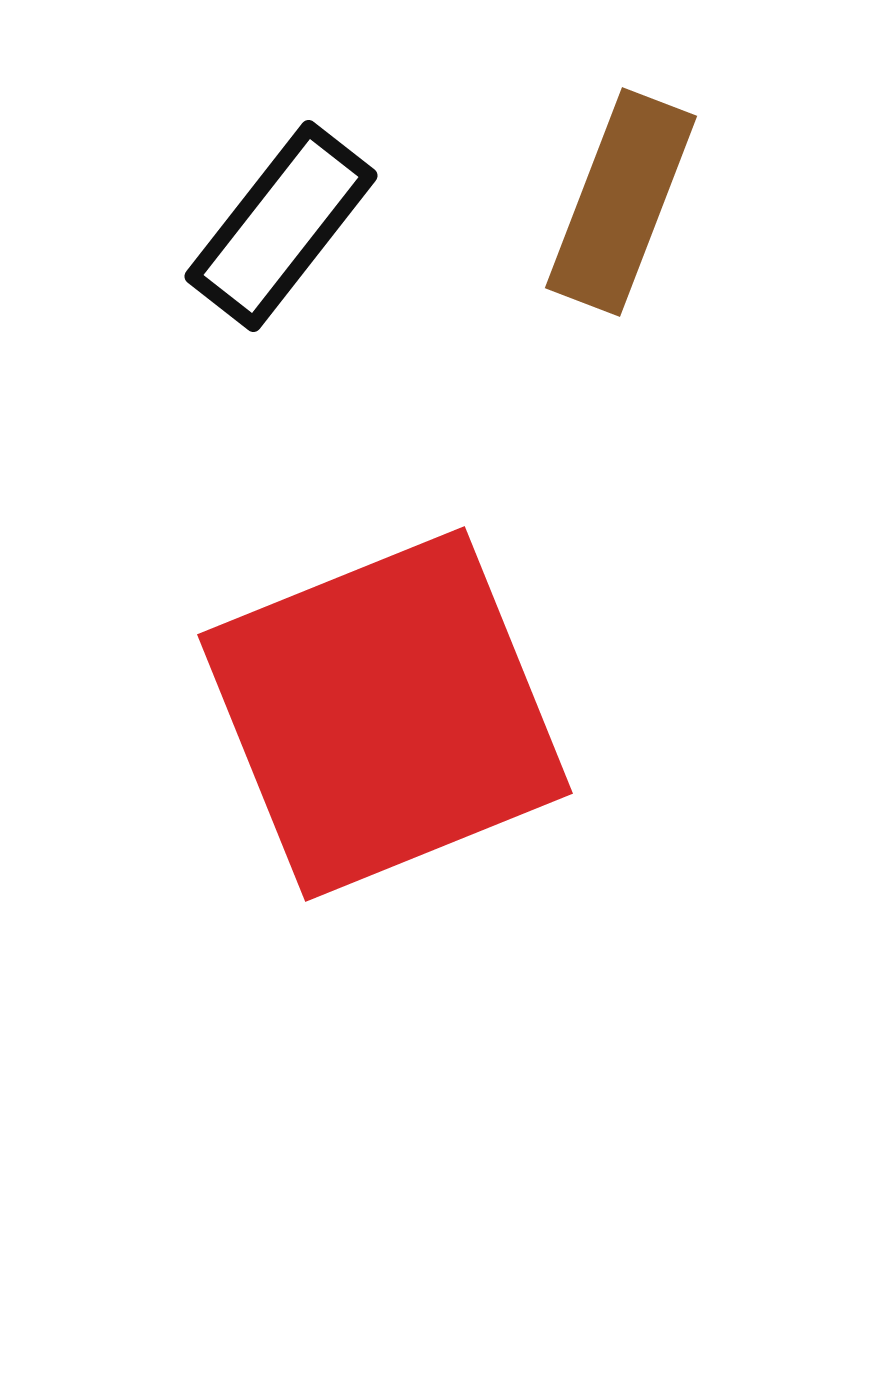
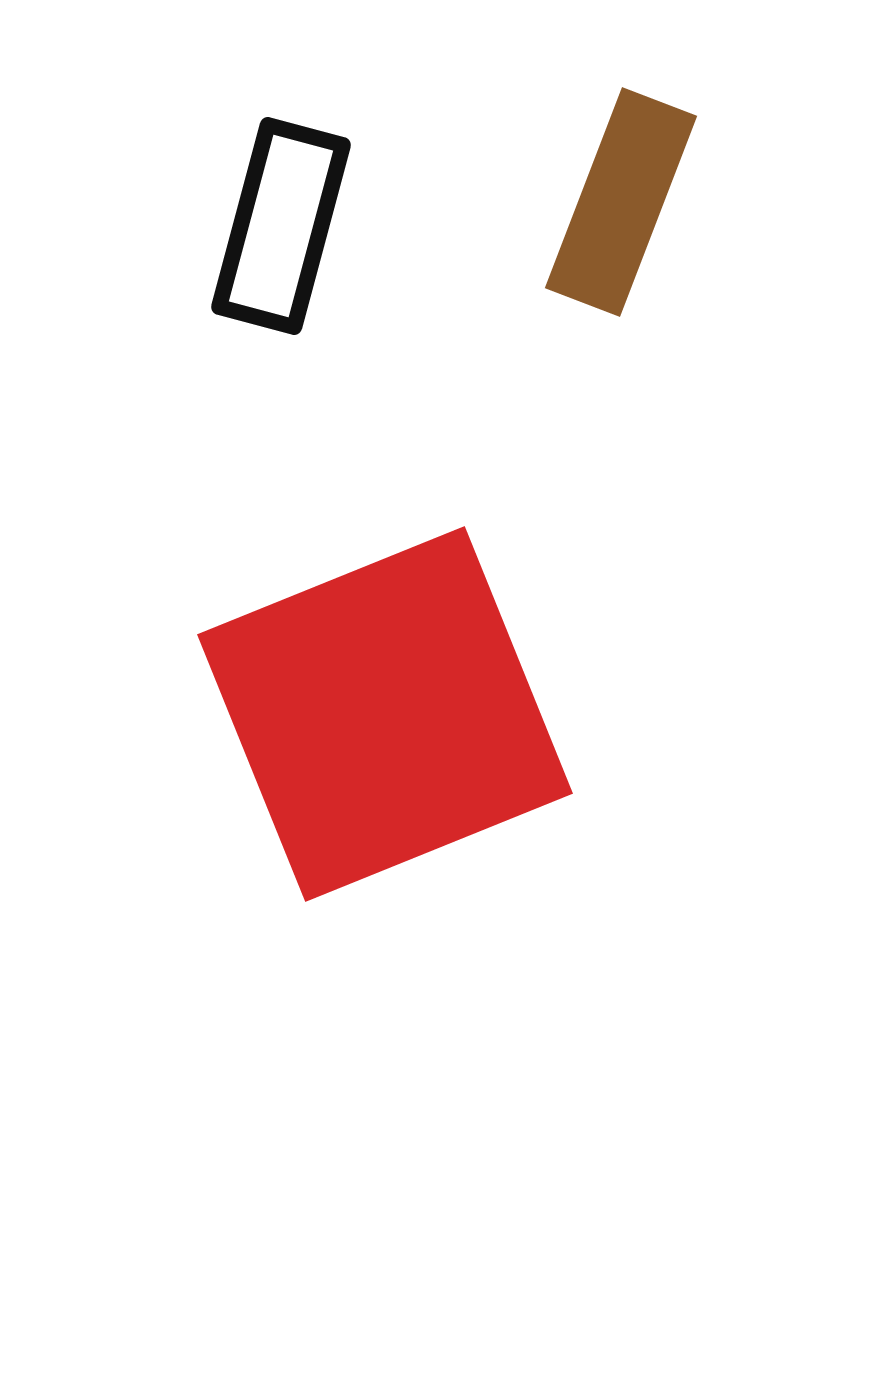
black rectangle: rotated 23 degrees counterclockwise
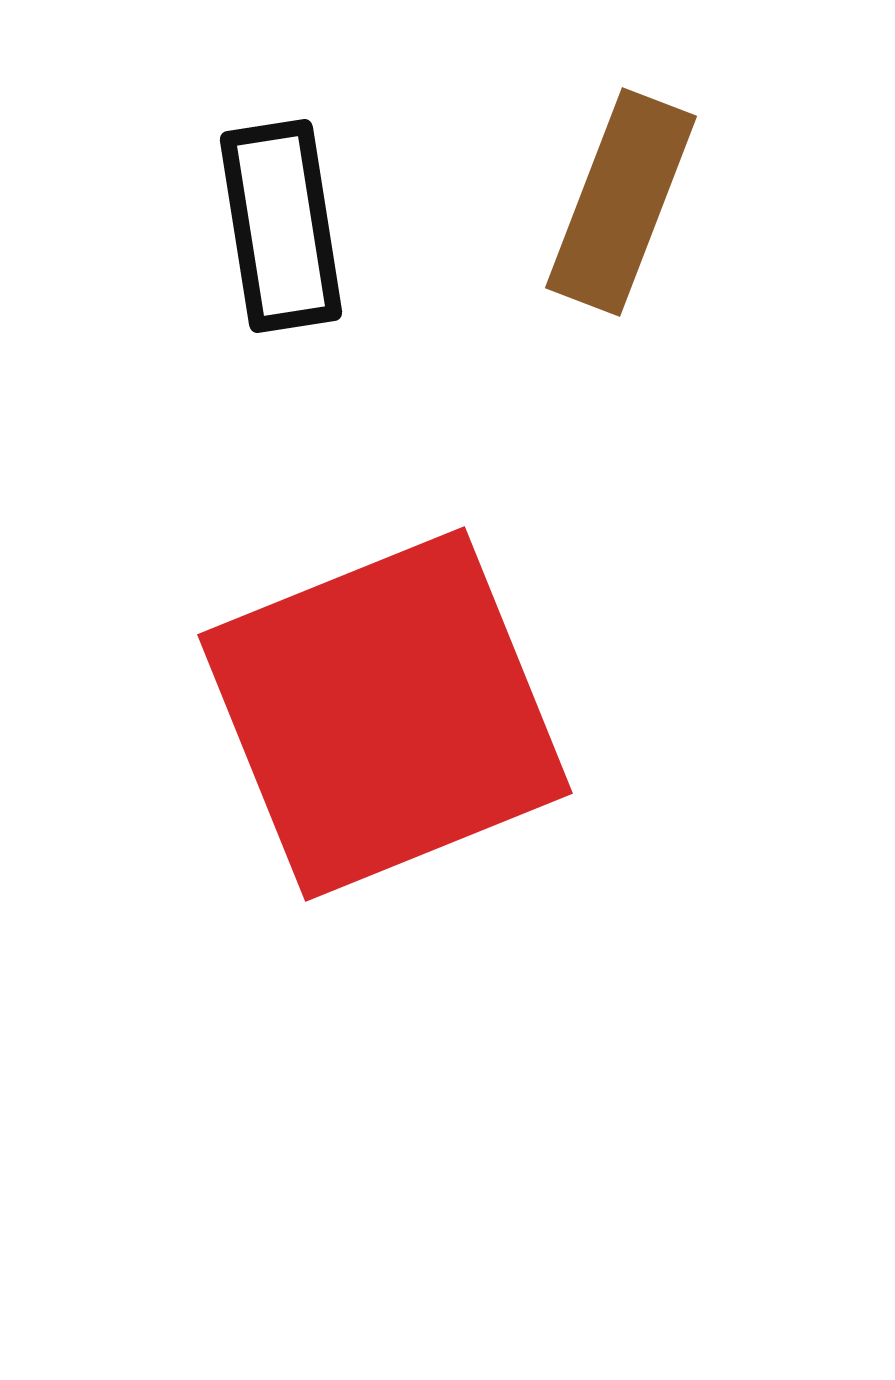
black rectangle: rotated 24 degrees counterclockwise
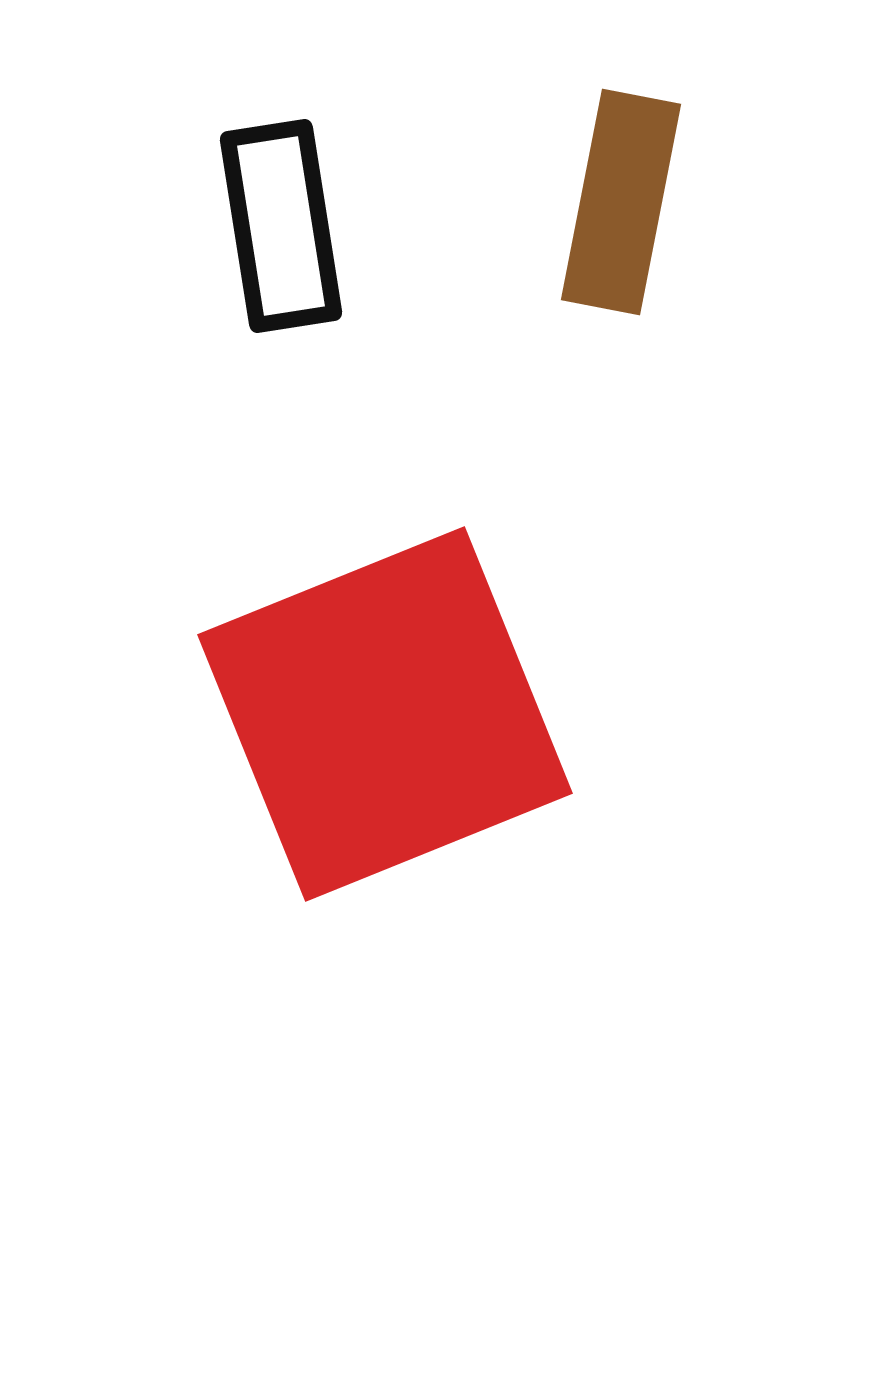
brown rectangle: rotated 10 degrees counterclockwise
